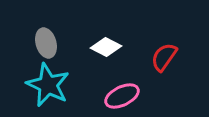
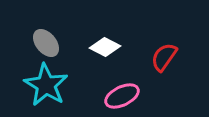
gray ellipse: rotated 24 degrees counterclockwise
white diamond: moved 1 px left
cyan star: moved 2 px left; rotated 6 degrees clockwise
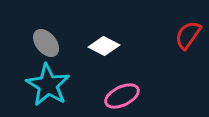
white diamond: moved 1 px left, 1 px up
red semicircle: moved 24 px right, 22 px up
cyan star: moved 2 px right
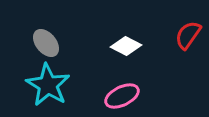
white diamond: moved 22 px right
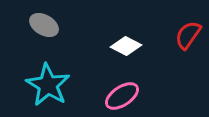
gray ellipse: moved 2 px left, 18 px up; rotated 20 degrees counterclockwise
pink ellipse: rotated 8 degrees counterclockwise
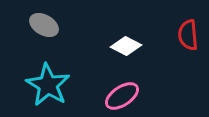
red semicircle: rotated 40 degrees counterclockwise
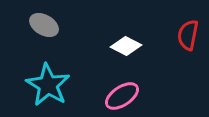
red semicircle: rotated 16 degrees clockwise
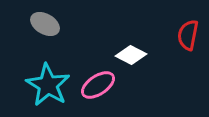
gray ellipse: moved 1 px right, 1 px up
white diamond: moved 5 px right, 9 px down
pink ellipse: moved 24 px left, 11 px up
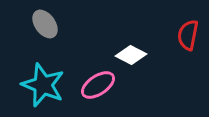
gray ellipse: rotated 24 degrees clockwise
cyan star: moved 5 px left; rotated 9 degrees counterclockwise
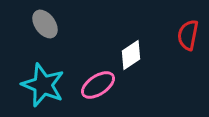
white diamond: rotated 60 degrees counterclockwise
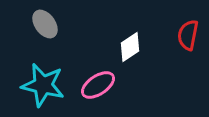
white diamond: moved 1 px left, 8 px up
cyan star: rotated 9 degrees counterclockwise
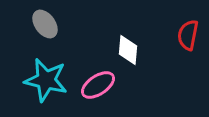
white diamond: moved 2 px left, 3 px down; rotated 52 degrees counterclockwise
cyan star: moved 3 px right, 5 px up
